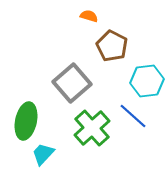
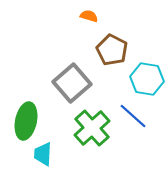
brown pentagon: moved 4 px down
cyan hexagon: moved 2 px up; rotated 16 degrees clockwise
cyan trapezoid: rotated 40 degrees counterclockwise
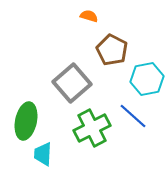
cyan hexagon: rotated 20 degrees counterclockwise
green cross: rotated 15 degrees clockwise
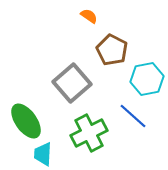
orange semicircle: rotated 18 degrees clockwise
green ellipse: rotated 48 degrees counterclockwise
green cross: moved 3 px left, 5 px down
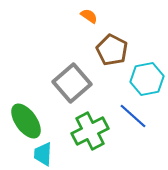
green cross: moved 1 px right, 2 px up
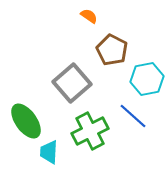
cyan trapezoid: moved 6 px right, 2 px up
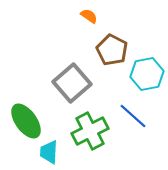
cyan hexagon: moved 5 px up
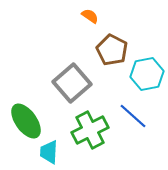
orange semicircle: moved 1 px right
green cross: moved 1 px up
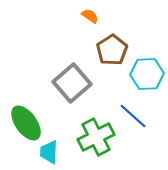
brown pentagon: rotated 12 degrees clockwise
cyan hexagon: rotated 8 degrees clockwise
green ellipse: moved 2 px down
green cross: moved 6 px right, 7 px down
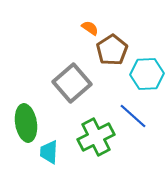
orange semicircle: moved 12 px down
green ellipse: rotated 27 degrees clockwise
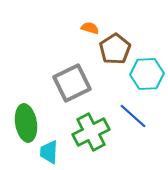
orange semicircle: rotated 18 degrees counterclockwise
brown pentagon: moved 3 px right, 1 px up
gray square: rotated 15 degrees clockwise
green cross: moved 5 px left, 5 px up
